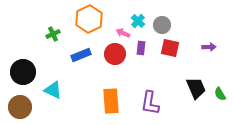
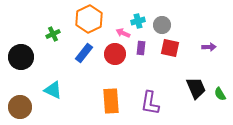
cyan cross: rotated 32 degrees clockwise
blue rectangle: moved 3 px right, 2 px up; rotated 30 degrees counterclockwise
black circle: moved 2 px left, 15 px up
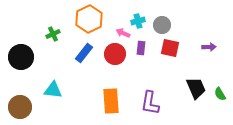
cyan triangle: rotated 18 degrees counterclockwise
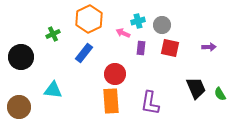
red circle: moved 20 px down
brown circle: moved 1 px left
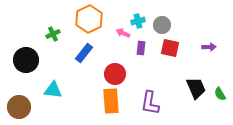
black circle: moved 5 px right, 3 px down
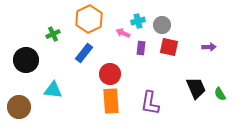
red square: moved 1 px left, 1 px up
red circle: moved 5 px left
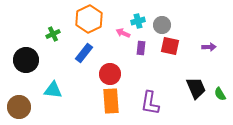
red square: moved 1 px right, 1 px up
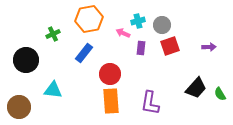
orange hexagon: rotated 16 degrees clockwise
red square: rotated 30 degrees counterclockwise
black trapezoid: rotated 65 degrees clockwise
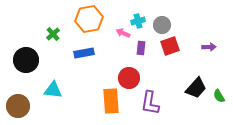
green cross: rotated 16 degrees counterclockwise
blue rectangle: rotated 42 degrees clockwise
red circle: moved 19 px right, 4 px down
green semicircle: moved 1 px left, 2 px down
brown circle: moved 1 px left, 1 px up
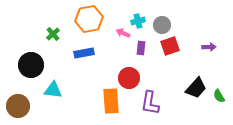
black circle: moved 5 px right, 5 px down
